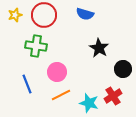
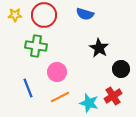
yellow star: rotated 16 degrees clockwise
black circle: moved 2 px left
blue line: moved 1 px right, 4 px down
orange line: moved 1 px left, 2 px down
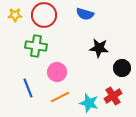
black star: rotated 24 degrees counterclockwise
black circle: moved 1 px right, 1 px up
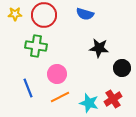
yellow star: moved 1 px up
pink circle: moved 2 px down
red cross: moved 3 px down
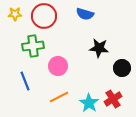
red circle: moved 1 px down
green cross: moved 3 px left; rotated 15 degrees counterclockwise
pink circle: moved 1 px right, 8 px up
blue line: moved 3 px left, 7 px up
orange line: moved 1 px left
cyan star: rotated 18 degrees clockwise
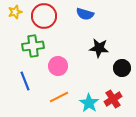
yellow star: moved 2 px up; rotated 16 degrees counterclockwise
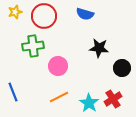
blue line: moved 12 px left, 11 px down
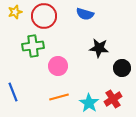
orange line: rotated 12 degrees clockwise
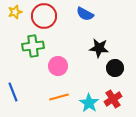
blue semicircle: rotated 12 degrees clockwise
black circle: moved 7 px left
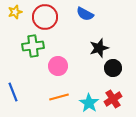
red circle: moved 1 px right, 1 px down
black star: rotated 24 degrees counterclockwise
black circle: moved 2 px left
